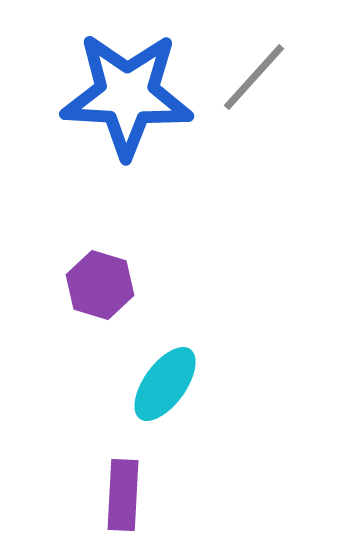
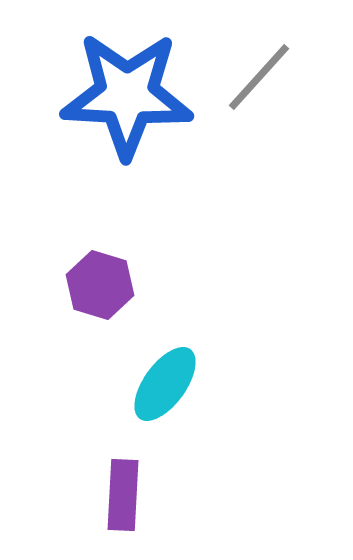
gray line: moved 5 px right
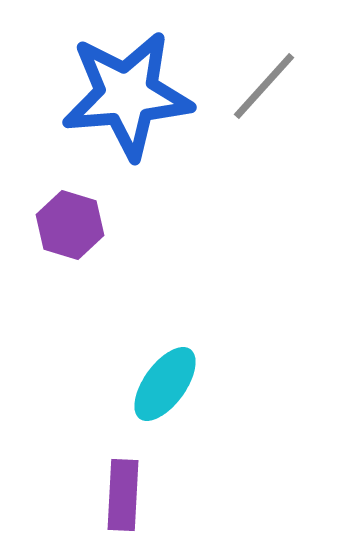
gray line: moved 5 px right, 9 px down
blue star: rotated 8 degrees counterclockwise
purple hexagon: moved 30 px left, 60 px up
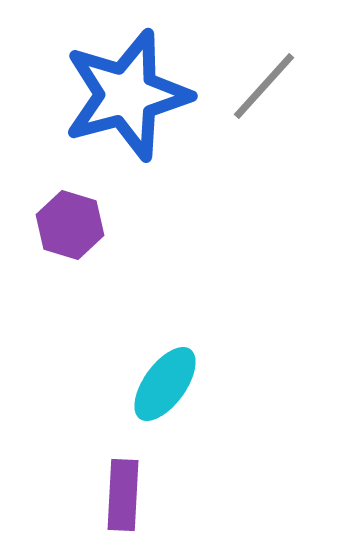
blue star: rotated 10 degrees counterclockwise
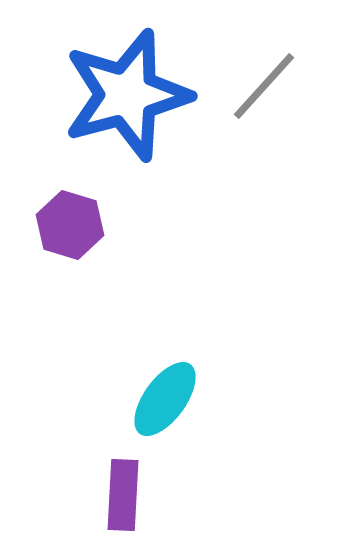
cyan ellipse: moved 15 px down
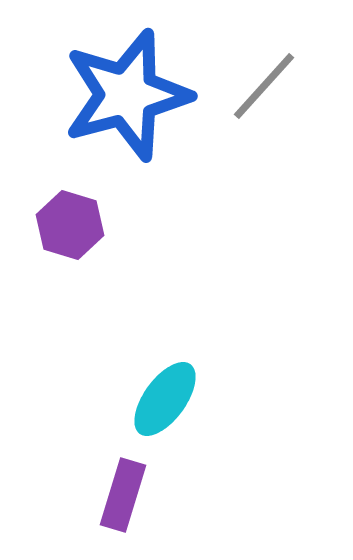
purple rectangle: rotated 14 degrees clockwise
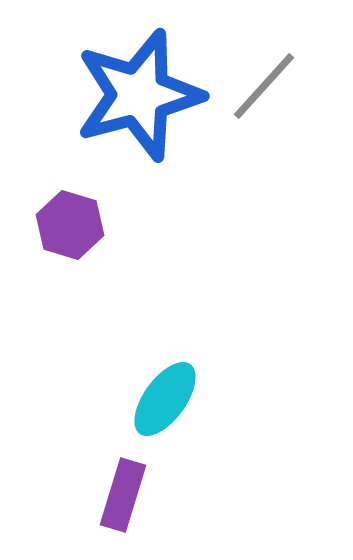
blue star: moved 12 px right
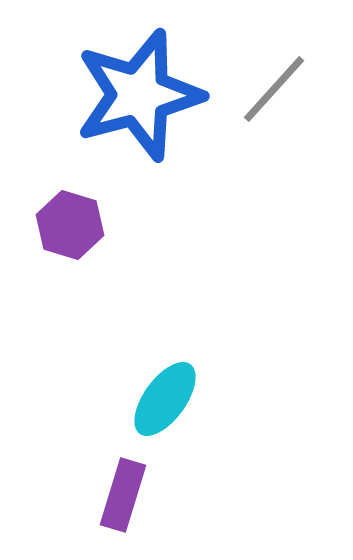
gray line: moved 10 px right, 3 px down
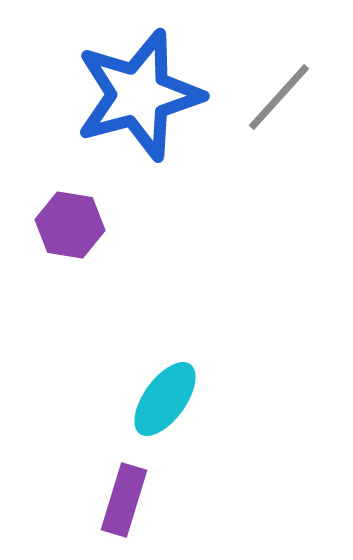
gray line: moved 5 px right, 8 px down
purple hexagon: rotated 8 degrees counterclockwise
purple rectangle: moved 1 px right, 5 px down
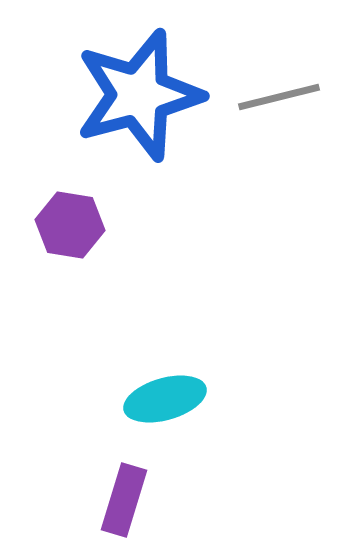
gray line: rotated 34 degrees clockwise
cyan ellipse: rotated 38 degrees clockwise
